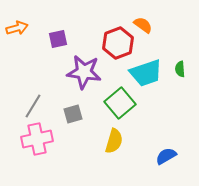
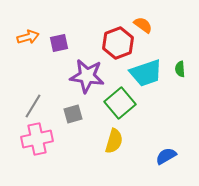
orange arrow: moved 11 px right, 9 px down
purple square: moved 1 px right, 4 px down
purple star: moved 3 px right, 4 px down
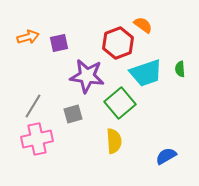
yellow semicircle: rotated 20 degrees counterclockwise
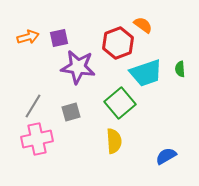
purple square: moved 5 px up
purple star: moved 9 px left, 9 px up
gray square: moved 2 px left, 2 px up
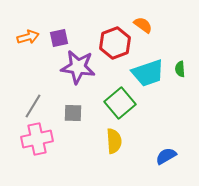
red hexagon: moved 3 px left
cyan trapezoid: moved 2 px right
gray square: moved 2 px right, 1 px down; rotated 18 degrees clockwise
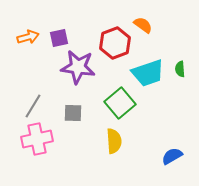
blue semicircle: moved 6 px right
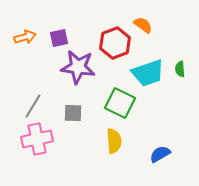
orange arrow: moved 3 px left
green square: rotated 24 degrees counterclockwise
blue semicircle: moved 12 px left, 2 px up
